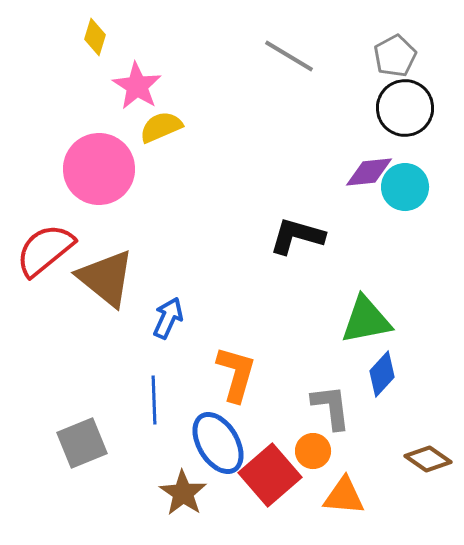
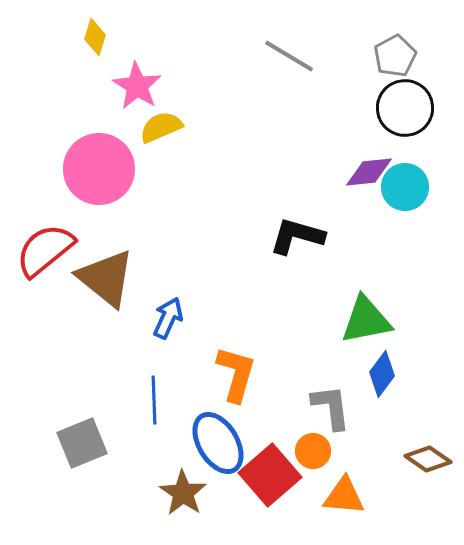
blue diamond: rotated 6 degrees counterclockwise
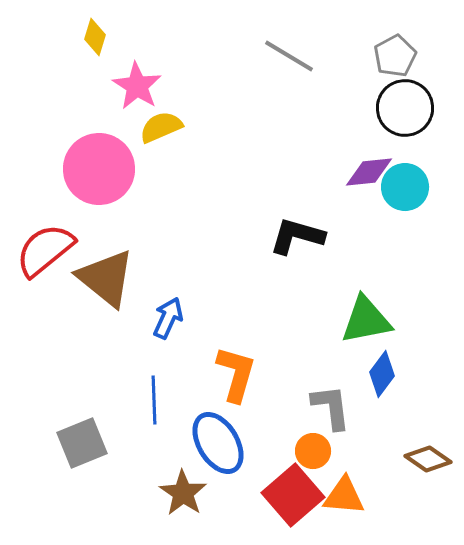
red square: moved 23 px right, 20 px down
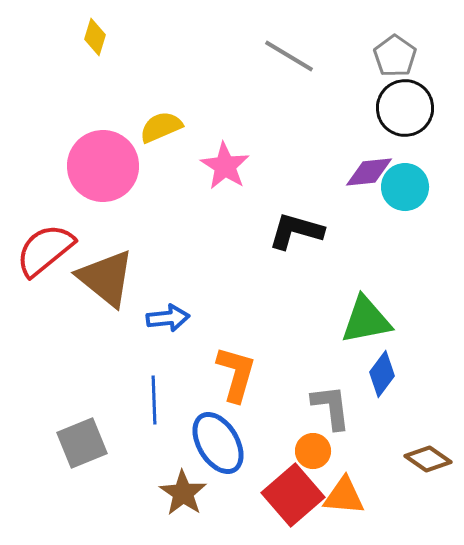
gray pentagon: rotated 9 degrees counterclockwise
pink star: moved 88 px right, 80 px down
pink circle: moved 4 px right, 3 px up
black L-shape: moved 1 px left, 5 px up
blue arrow: rotated 60 degrees clockwise
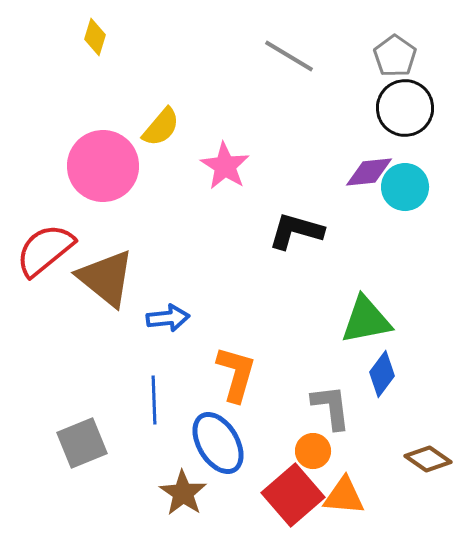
yellow semicircle: rotated 153 degrees clockwise
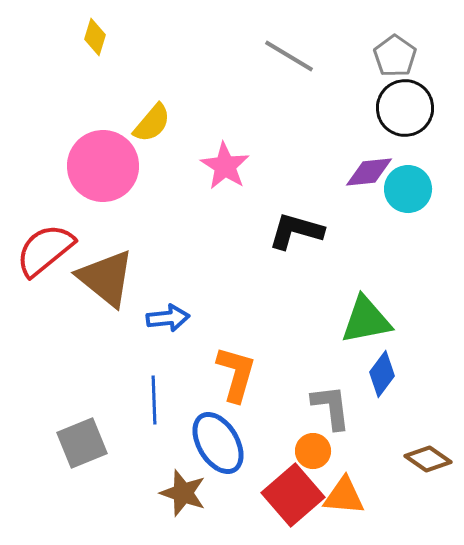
yellow semicircle: moved 9 px left, 4 px up
cyan circle: moved 3 px right, 2 px down
brown star: rotated 15 degrees counterclockwise
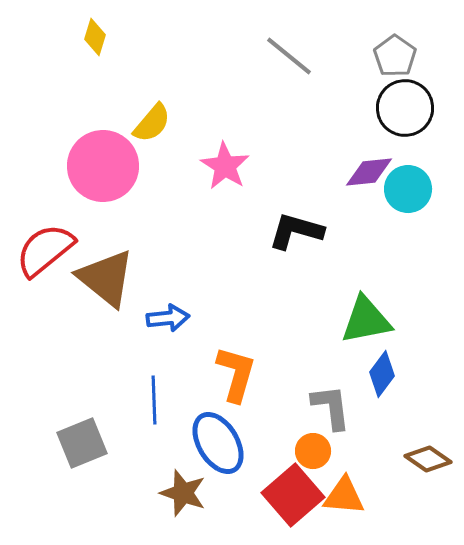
gray line: rotated 8 degrees clockwise
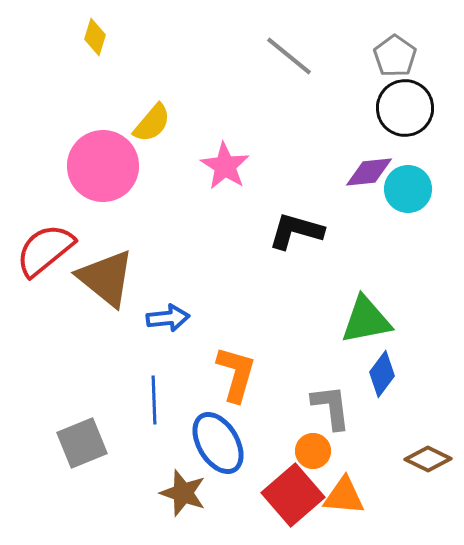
brown diamond: rotated 9 degrees counterclockwise
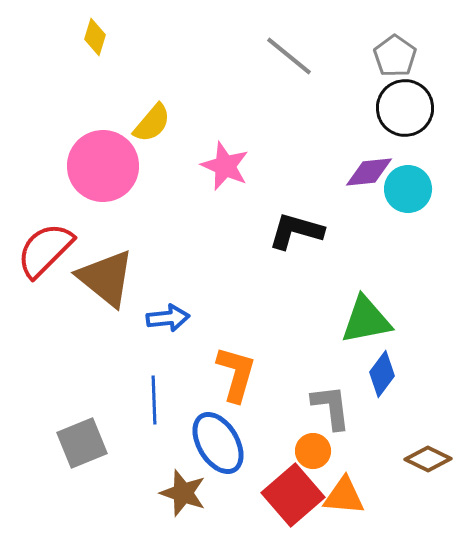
pink star: rotated 9 degrees counterclockwise
red semicircle: rotated 6 degrees counterclockwise
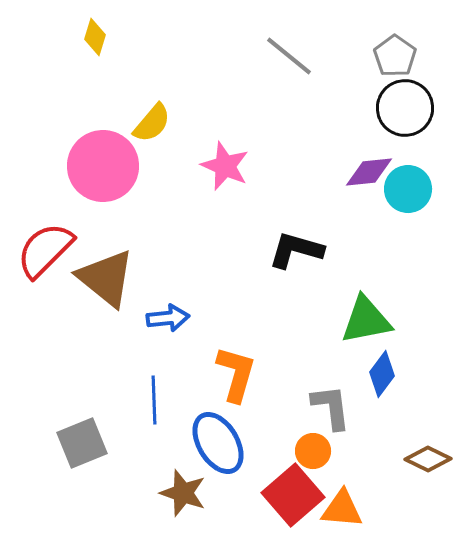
black L-shape: moved 19 px down
orange triangle: moved 2 px left, 13 px down
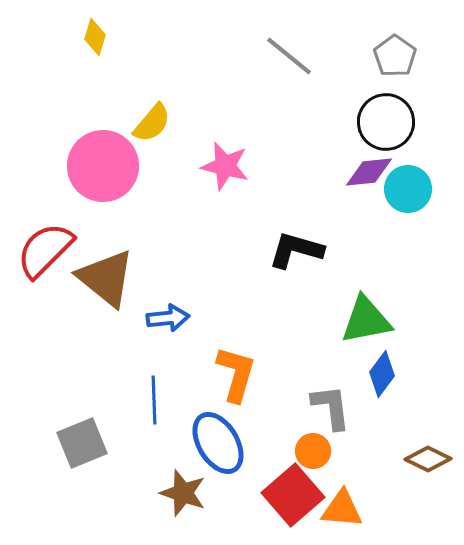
black circle: moved 19 px left, 14 px down
pink star: rotated 9 degrees counterclockwise
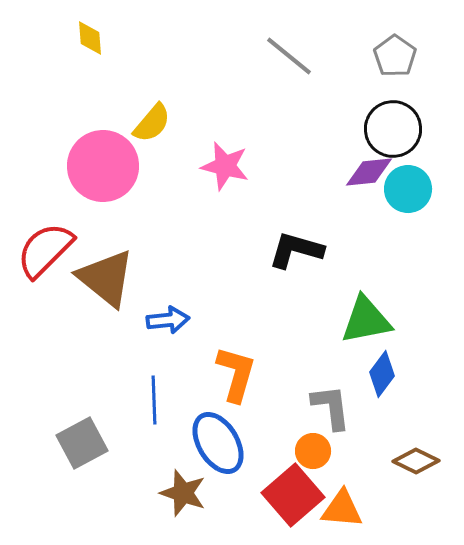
yellow diamond: moved 5 px left, 1 px down; rotated 21 degrees counterclockwise
black circle: moved 7 px right, 7 px down
blue arrow: moved 2 px down
gray square: rotated 6 degrees counterclockwise
brown diamond: moved 12 px left, 2 px down
